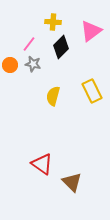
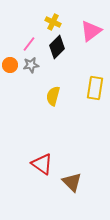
yellow cross: rotated 21 degrees clockwise
black diamond: moved 4 px left
gray star: moved 2 px left, 1 px down; rotated 21 degrees counterclockwise
yellow rectangle: moved 3 px right, 3 px up; rotated 35 degrees clockwise
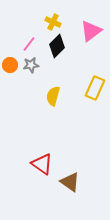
black diamond: moved 1 px up
yellow rectangle: rotated 15 degrees clockwise
brown triangle: moved 2 px left; rotated 10 degrees counterclockwise
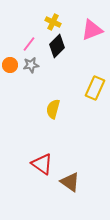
pink triangle: moved 1 px right, 1 px up; rotated 15 degrees clockwise
yellow semicircle: moved 13 px down
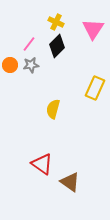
yellow cross: moved 3 px right
pink triangle: moved 1 px right, 1 px up; rotated 35 degrees counterclockwise
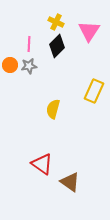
pink triangle: moved 4 px left, 2 px down
pink line: rotated 35 degrees counterclockwise
gray star: moved 2 px left, 1 px down
yellow rectangle: moved 1 px left, 3 px down
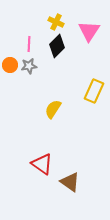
yellow semicircle: rotated 18 degrees clockwise
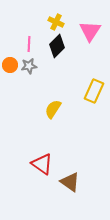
pink triangle: moved 1 px right
